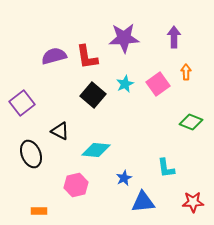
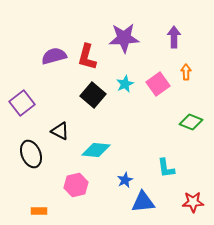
red L-shape: rotated 24 degrees clockwise
blue star: moved 1 px right, 2 px down
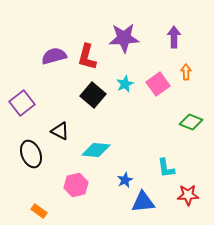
red star: moved 5 px left, 7 px up
orange rectangle: rotated 35 degrees clockwise
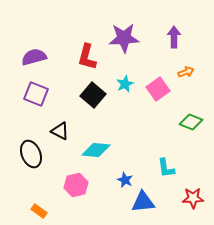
purple semicircle: moved 20 px left, 1 px down
orange arrow: rotated 70 degrees clockwise
pink square: moved 5 px down
purple square: moved 14 px right, 9 px up; rotated 30 degrees counterclockwise
blue star: rotated 21 degrees counterclockwise
red star: moved 5 px right, 3 px down
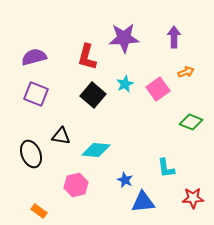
black triangle: moved 1 px right, 5 px down; rotated 18 degrees counterclockwise
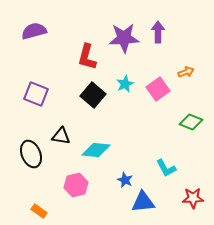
purple arrow: moved 16 px left, 5 px up
purple semicircle: moved 26 px up
cyan L-shape: rotated 20 degrees counterclockwise
